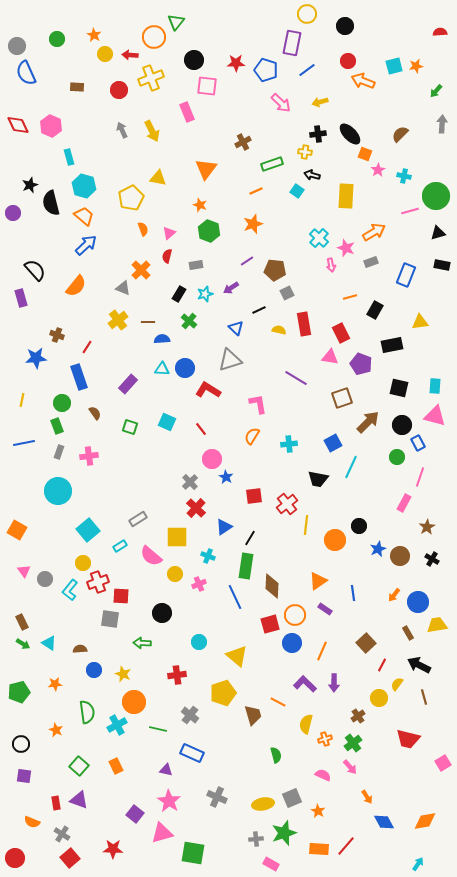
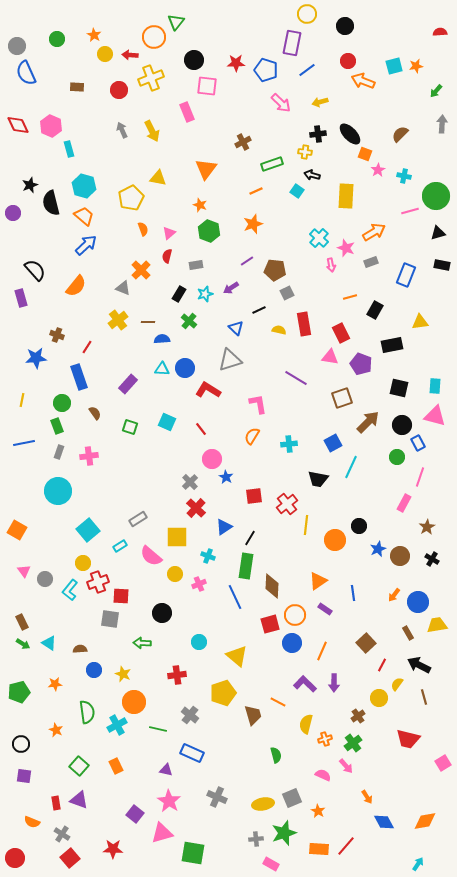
cyan rectangle at (69, 157): moved 8 px up
pink arrow at (350, 767): moved 4 px left, 1 px up
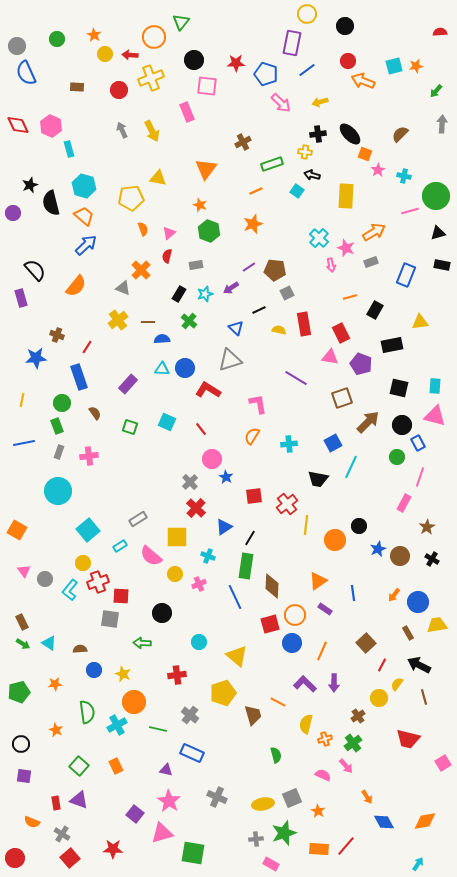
green triangle at (176, 22): moved 5 px right
blue pentagon at (266, 70): moved 4 px down
yellow pentagon at (131, 198): rotated 20 degrees clockwise
purple line at (247, 261): moved 2 px right, 6 px down
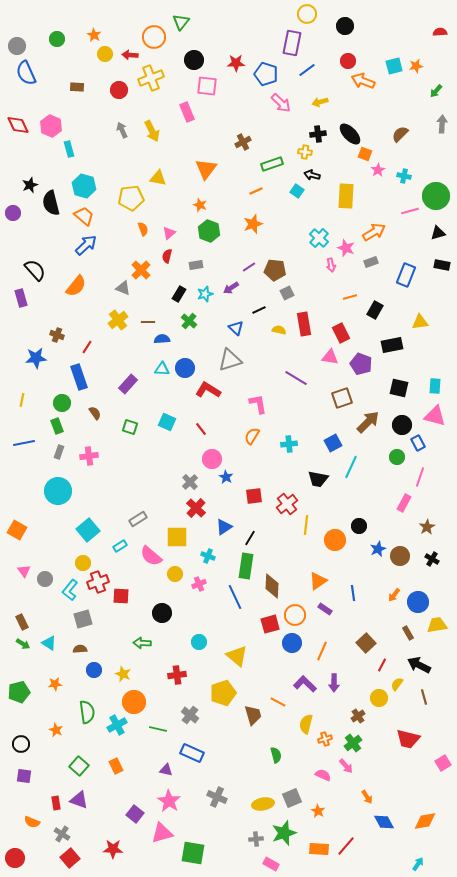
gray square at (110, 619): moved 27 px left; rotated 24 degrees counterclockwise
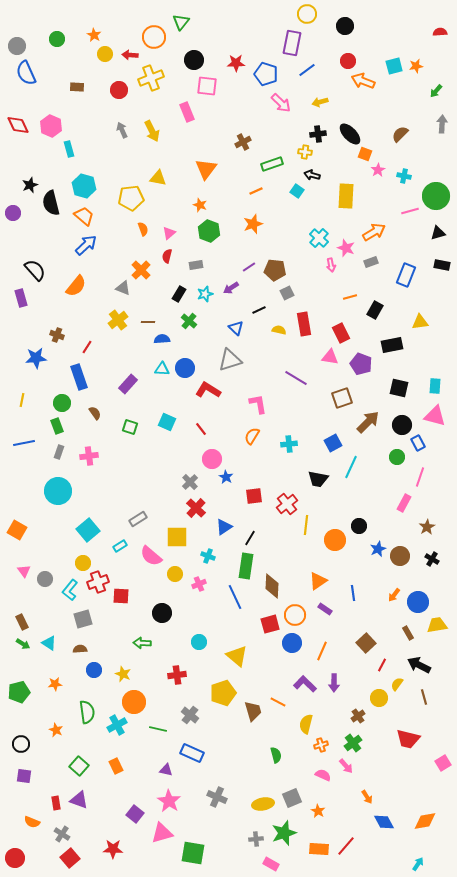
brown trapezoid at (253, 715): moved 4 px up
orange cross at (325, 739): moved 4 px left, 6 px down
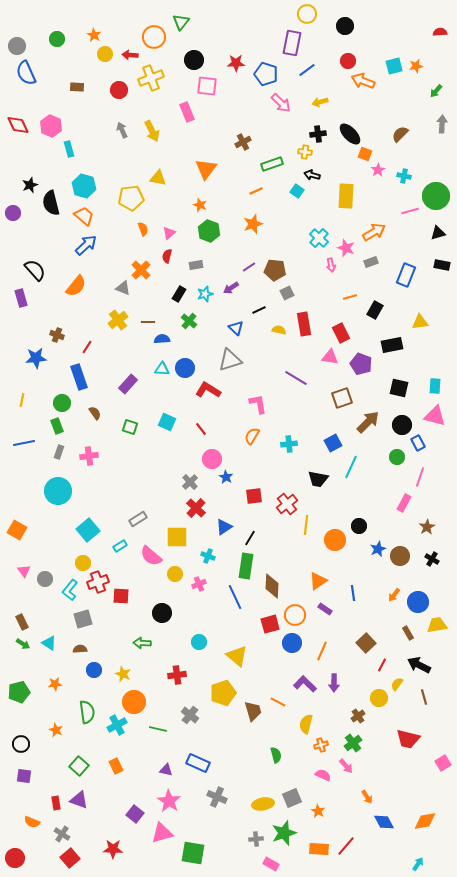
blue rectangle at (192, 753): moved 6 px right, 10 px down
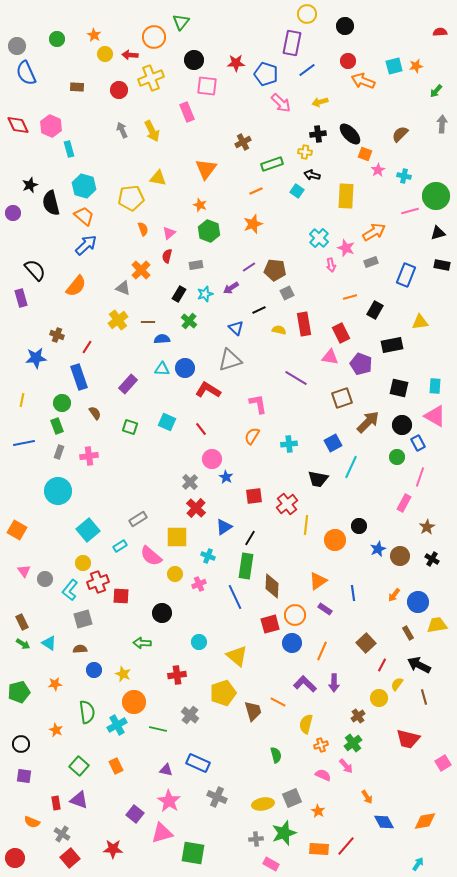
pink triangle at (435, 416): rotated 15 degrees clockwise
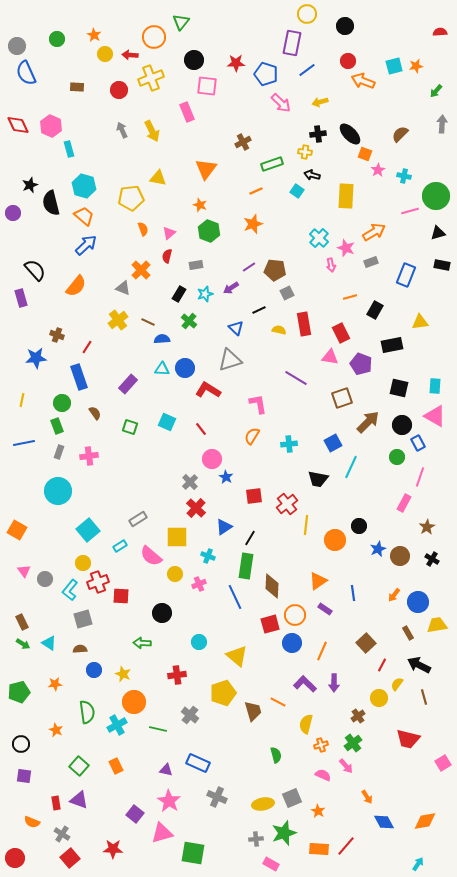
brown line at (148, 322): rotated 24 degrees clockwise
